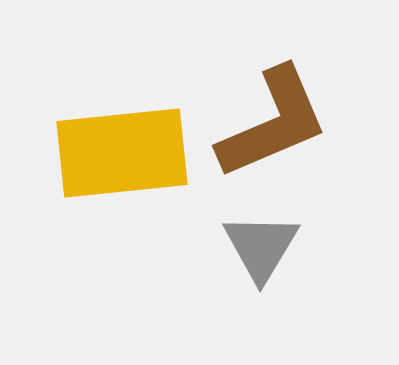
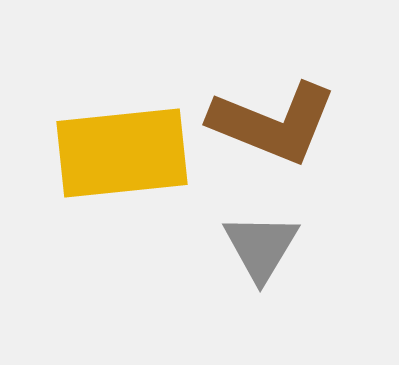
brown L-shape: rotated 45 degrees clockwise
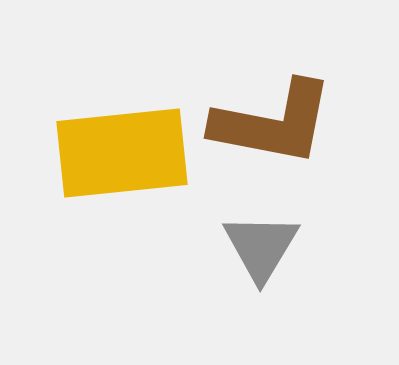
brown L-shape: rotated 11 degrees counterclockwise
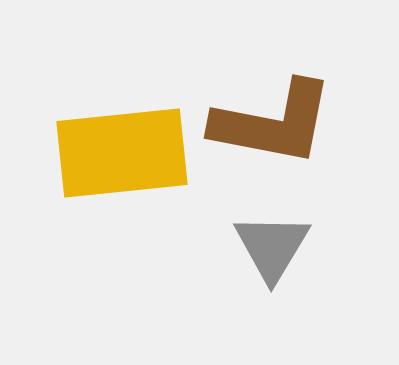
gray triangle: moved 11 px right
